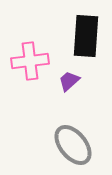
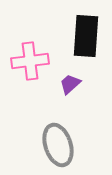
purple trapezoid: moved 1 px right, 3 px down
gray ellipse: moved 15 px left; rotated 21 degrees clockwise
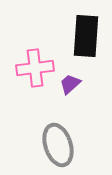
pink cross: moved 5 px right, 7 px down
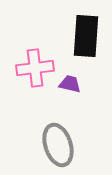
purple trapezoid: rotated 55 degrees clockwise
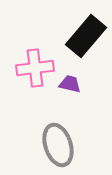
black rectangle: rotated 36 degrees clockwise
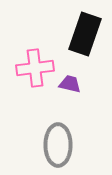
black rectangle: moved 1 px left, 2 px up; rotated 21 degrees counterclockwise
gray ellipse: rotated 18 degrees clockwise
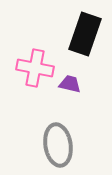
pink cross: rotated 18 degrees clockwise
gray ellipse: rotated 9 degrees counterclockwise
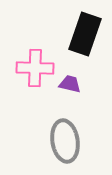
pink cross: rotated 9 degrees counterclockwise
gray ellipse: moved 7 px right, 4 px up
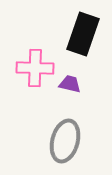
black rectangle: moved 2 px left
gray ellipse: rotated 24 degrees clockwise
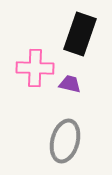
black rectangle: moved 3 px left
